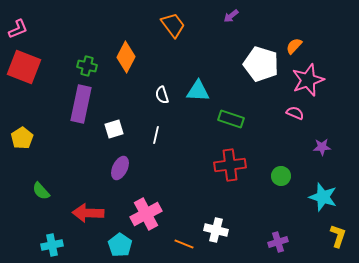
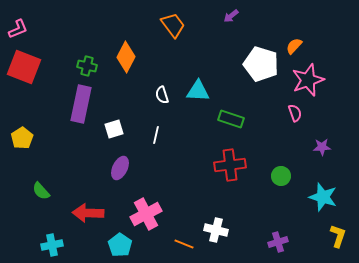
pink semicircle: rotated 48 degrees clockwise
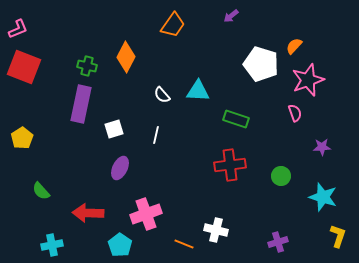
orange trapezoid: rotated 72 degrees clockwise
white semicircle: rotated 24 degrees counterclockwise
green rectangle: moved 5 px right
pink cross: rotated 8 degrees clockwise
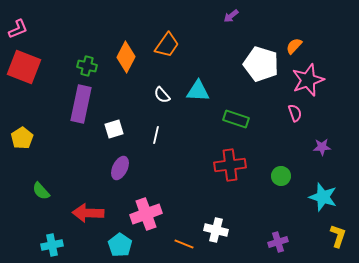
orange trapezoid: moved 6 px left, 20 px down
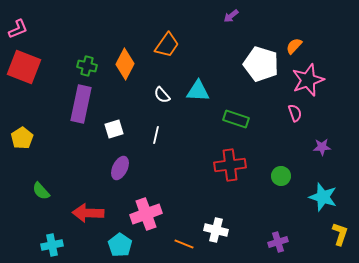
orange diamond: moved 1 px left, 7 px down
yellow L-shape: moved 2 px right, 2 px up
